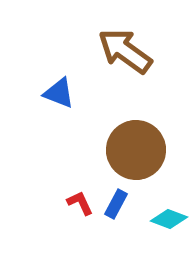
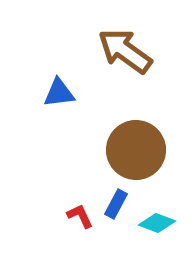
blue triangle: rotated 28 degrees counterclockwise
red L-shape: moved 13 px down
cyan diamond: moved 12 px left, 4 px down
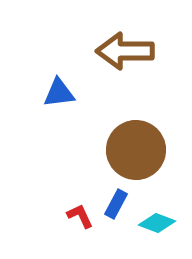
brown arrow: rotated 36 degrees counterclockwise
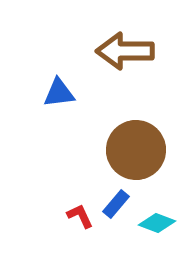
blue rectangle: rotated 12 degrees clockwise
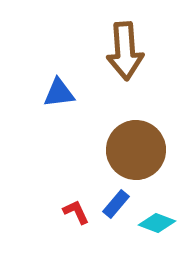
brown arrow: rotated 94 degrees counterclockwise
red L-shape: moved 4 px left, 4 px up
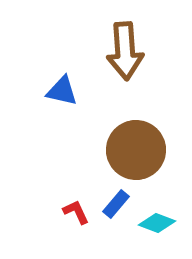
blue triangle: moved 3 px right, 2 px up; rotated 20 degrees clockwise
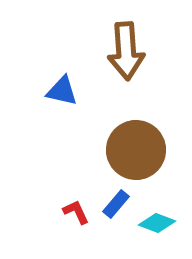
brown arrow: moved 1 px right
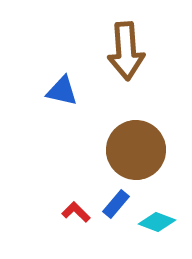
red L-shape: rotated 20 degrees counterclockwise
cyan diamond: moved 1 px up
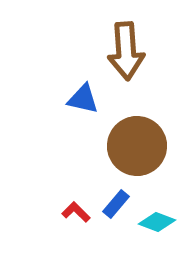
blue triangle: moved 21 px right, 8 px down
brown circle: moved 1 px right, 4 px up
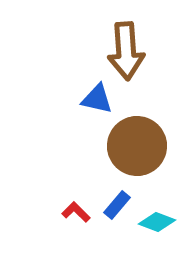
blue triangle: moved 14 px right
blue rectangle: moved 1 px right, 1 px down
